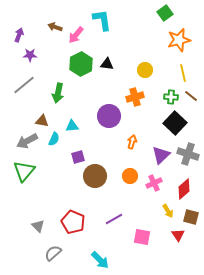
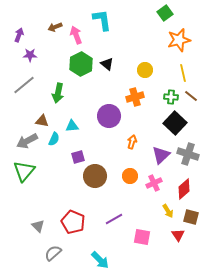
brown arrow: rotated 40 degrees counterclockwise
pink arrow: rotated 120 degrees clockwise
black triangle: rotated 32 degrees clockwise
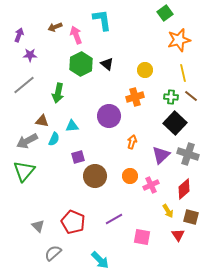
pink cross: moved 3 px left, 2 px down
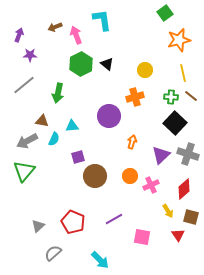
gray triangle: rotated 32 degrees clockwise
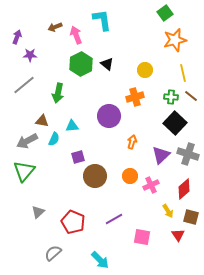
purple arrow: moved 2 px left, 2 px down
orange star: moved 4 px left
gray triangle: moved 14 px up
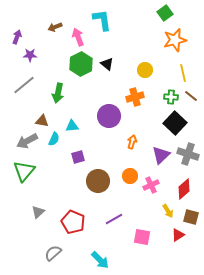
pink arrow: moved 2 px right, 2 px down
brown circle: moved 3 px right, 5 px down
red triangle: rotated 32 degrees clockwise
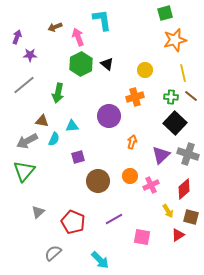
green square: rotated 21 degrees clockwise
